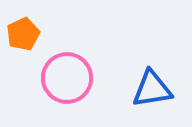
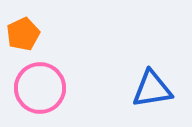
pink circle: moved 27 px left, 10 px down
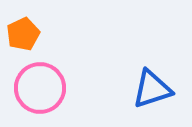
blue triangle: rotated 9 degrees counterclockwise
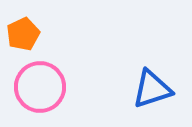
pink circle: moved 1 px up
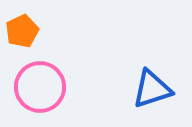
orange pentagon: moved 1 px left, 3 px up
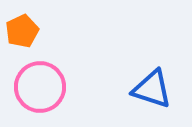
blue triangle: rotated 36 degrees clockwise
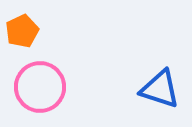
blue triangle: moved 8 px right
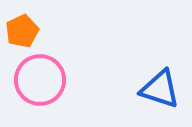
pink circle: moved 7 px up
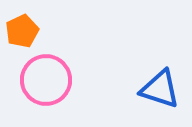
pink circle: moved 6 px right
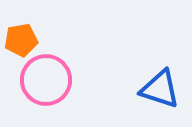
orange pentagon: moved 1 px left, 9 px down; rotated 16 degrees clockwise
